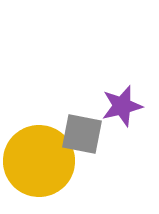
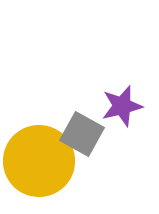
gray square: rotated 18 degrees clockwise
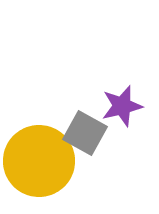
gray square: moved 3 px right, 1 px up
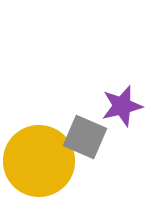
gray square: moved 4 px down; rotated 6 degrees counterclockwise
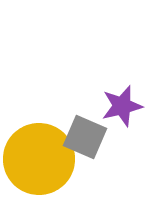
yellow circle: moved 2 px up
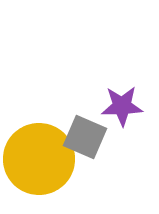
purple star: rotated 12 degrees clockwise
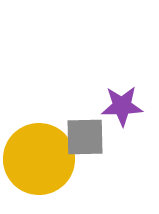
gray square: rotated 24 degrees counterclockwise
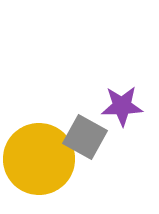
gray square: rotated 30 degrees clockwise
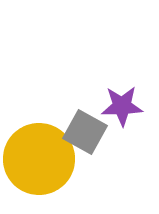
gray square: moved 5 px up
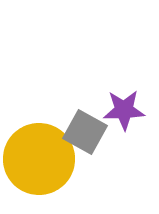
purple star: moved 2 px right, 4 px down
